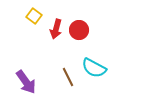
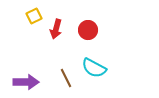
yellow square: rotated 28 degrees clockwise
red circle: moved 9 px right
brown line: moved 2 px left, 1 px down
purple arrow: rotated 55 degrees counterclockwise
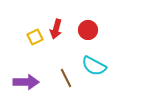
yellow square: moved 1 px right, 21 px down
cyan semicircle: moved 2 px up
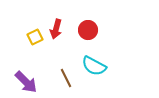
purple arrow: rotated 45 degrees clockwise
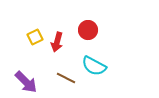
red arrow: moved 1 px right, 13 px down
brown line: rotated 36 degrees counterclockwise
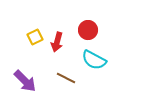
cyan semicircle: moved 6 px up
purple arrow: moved 1 px left, 1 px up
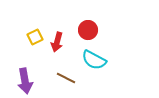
purple arrow: rotated 35 degrees clockwise
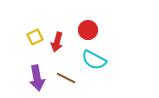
purple arrow: moved 12 px right, 3 px up
